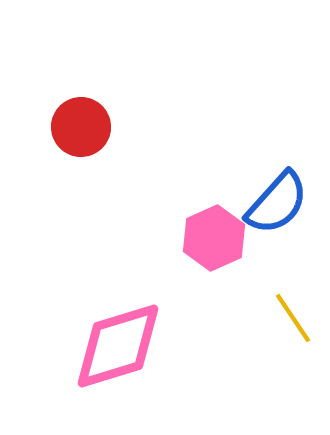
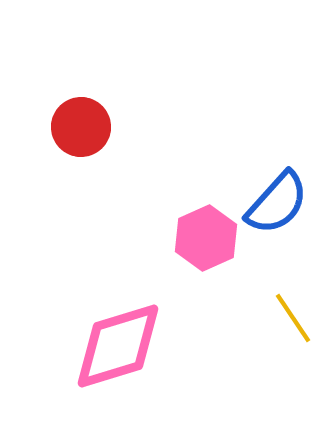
pink hexagon: moved 8 px left
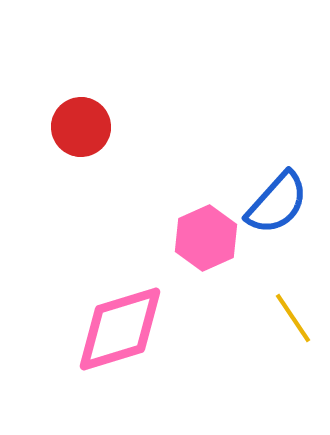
pink diamond: moved 2 px right, 17 px up
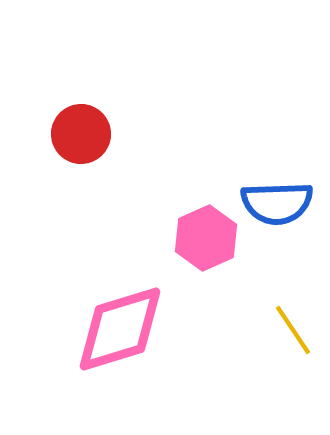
red circle: moved 7 px down
blue semicircle: rotated 46 degrees clockwise
yellow line: moved 12 px down
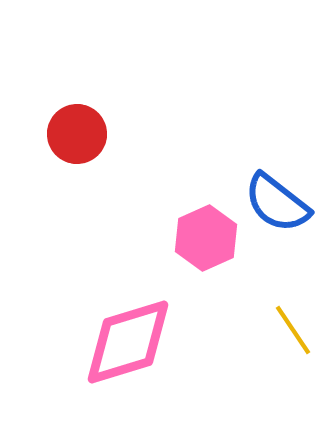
red circle: moved 4 px left
blue semicircle: rotated 40 degrees clockwise
pink diamond: moved 8 px right, 13 px down
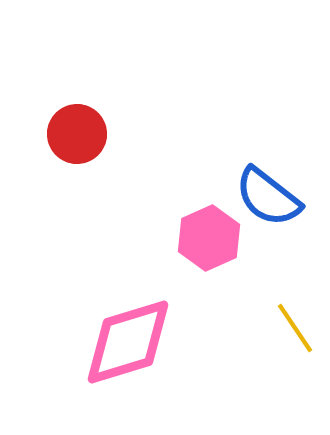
blue semicircle: moved 9 px left, 6 px up
pink hexagon: moved 3 px right
yellow line: moved 2 px right, 2 px up
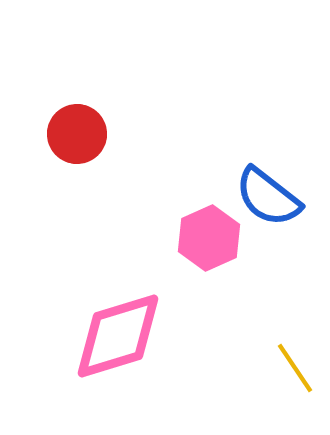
yellow line: moved 40 px down
pink diamond: moved 10 px left, 6 px up
